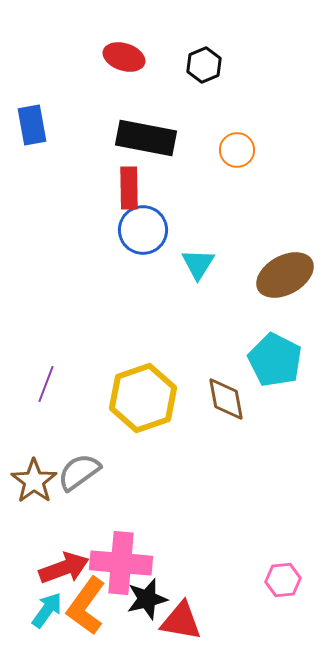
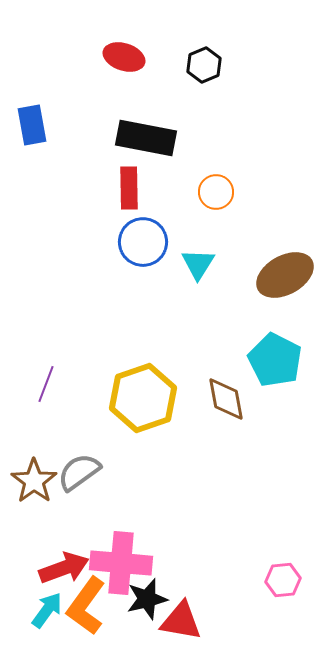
orange circle: moved 21 px left, 42 px down
blue circle: moved 12 px down
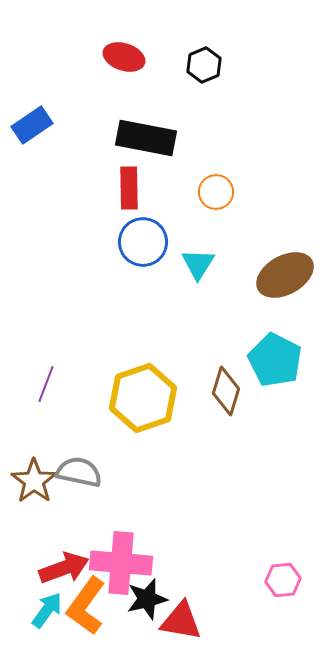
blue rectangle: rotated 66 degrees clockwise
brown diamond: moved 8 px up; rotated 27 degrees clockwise
gray semicircle: rotated 48 degrees clockwise
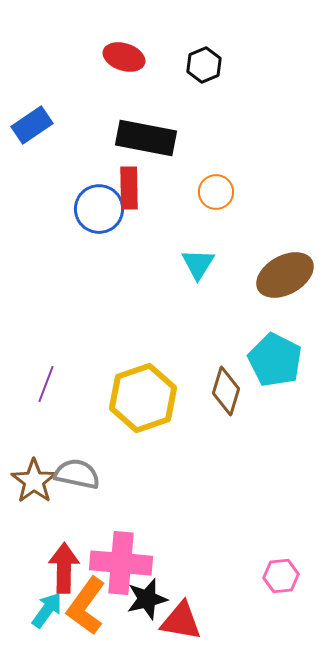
blue circle: moved 44 px left, 33 px up
gray semicircle: moved 2 px left, 2 px down
red arrow: rotated 69 degrees counterclockwise
pink hexagon: moved 2 px left, 4 px up
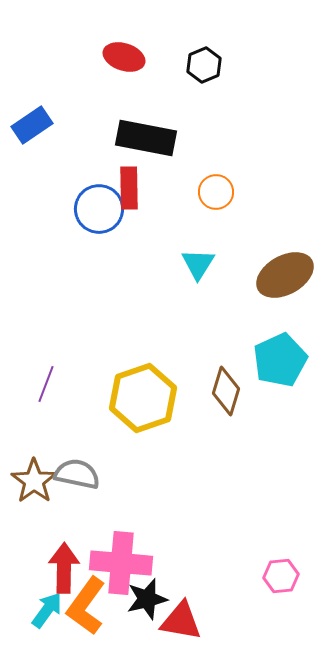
cyan pentagon: moved 5 px right; rotated 20 degrees clockwise
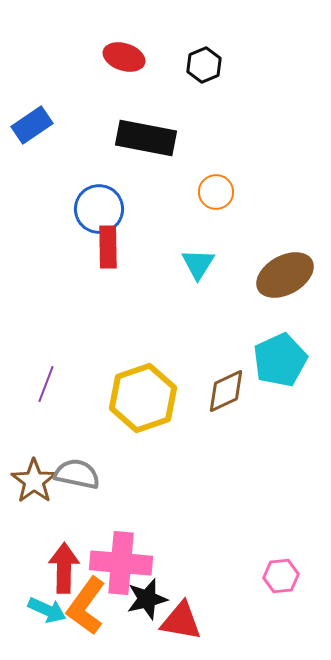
red rectangle: moved 21 px left, 59 px down
brown diamond: rotated 48 degrees clockwise
cyan arrow: rotated 78 degrees clockwise
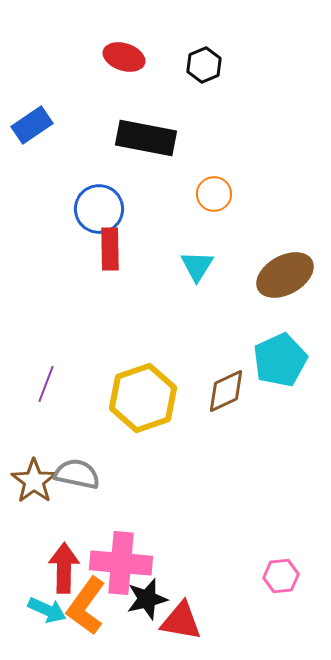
orange circle: moved 2 px left, 2 px down
red rectangle: moved 2 px right, 2 px down
cyan triangle: moved 1 px left, 2 px down
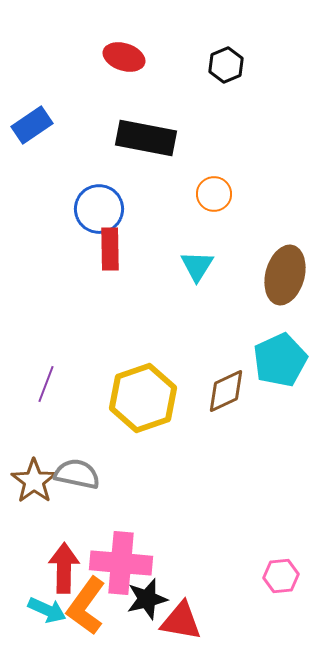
black hexagon: moved 22 px right
brown ellipse: rotated 46 degrees counterclockwise
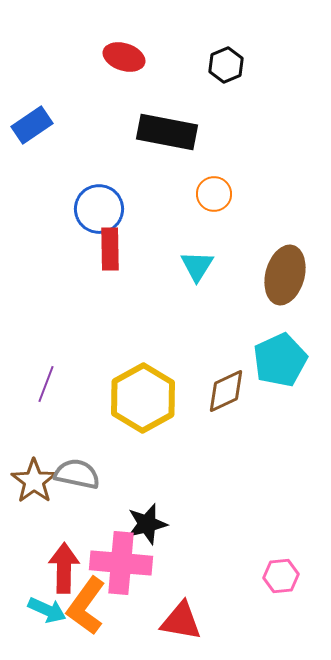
black rectangle: moved 21 px right, 6 px up
yellow hexagon: rotated 10 degrees counterclockwise
black star: moved 75 px up
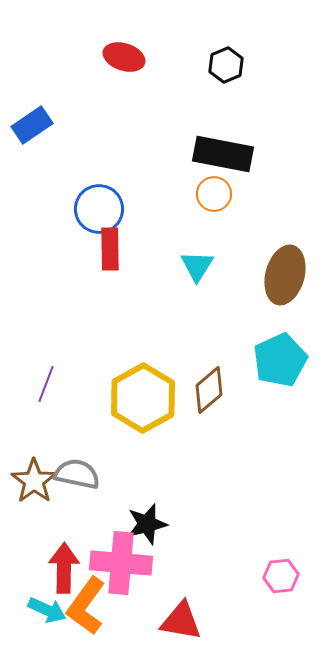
black rectangle: moved 56 px right, 22 px down
brown diamond: moved 17 px left, 1 px up; rotated 15 degrees counterclockwise
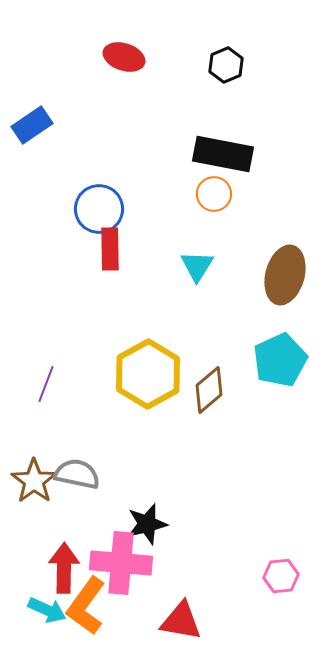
yellow hexagon: moved 5 px right, 24 px up
